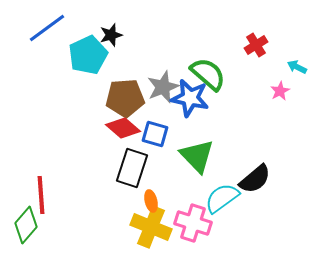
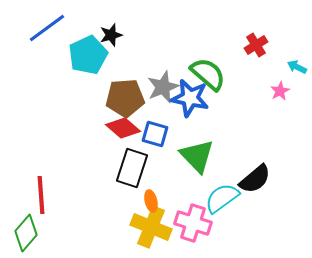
green diamond: moved 8 px down
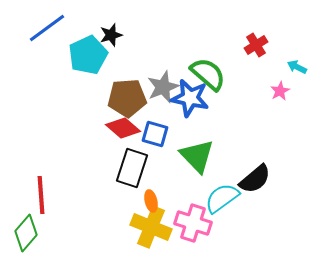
brown pentagon: moved 2 px right
